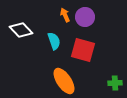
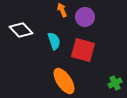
orange arrow: moved 3 px left, 5 px up
green cross: rotated 24 degrees counterclockwise
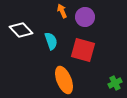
orange arrow: moved 1 px down
cyan semicircle: moved 3 px left
orange ellipse: moved 1 px up; rotated 12 degrees clockwise
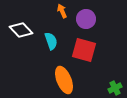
purple circle: moved 1 px right, 2 px down
red square: moved 1 px right
green cross: moved 5 px down
